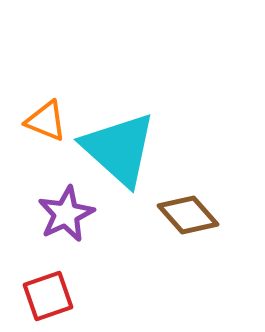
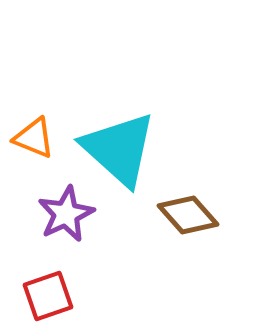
orange triangle: moved 12 px left, 17 px down
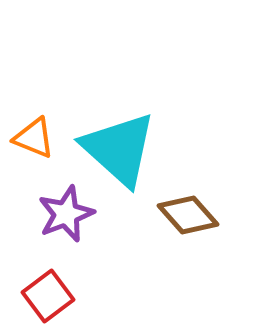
purple star: rotated 4 degrees clockwise
red square: rotated 18 degrees counterclockwise
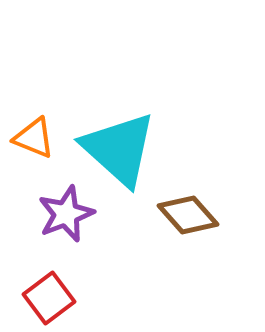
red square: moved 1 px right, 2 px down
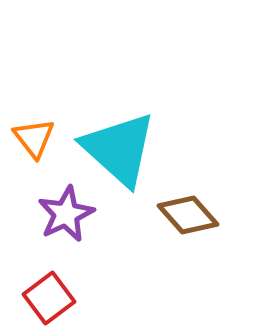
orange triangle: rotated 30 degrees clockwise
purple star: rotated 4 degrees counterclockwise
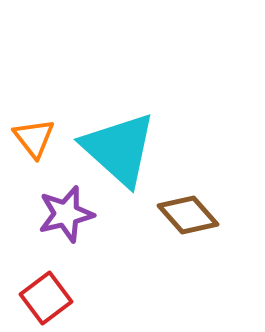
purple star: rotated 12 degrees clockwise
red square: moved 3 px left
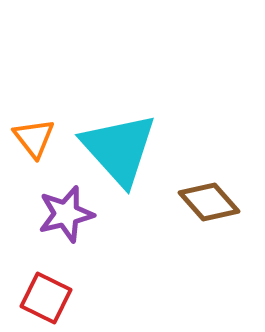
cyan triangle: rotated 6 degrees clockwise
brown diamond: moved 21 px right, 13 px up
red square: rotated 27 degrees counterclockwise
